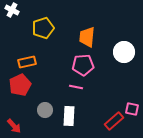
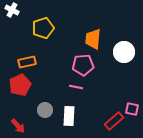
orange trapezoid: moved 6 px right, 2 px down
red arrow: moved 4 px right
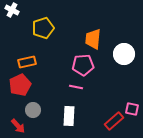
white circle: moved 2 px down
gray circle: moved 12 px left
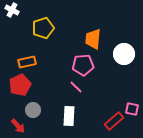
pink line: rotated 32 degrees clockwise
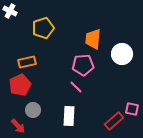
white cross: moved 2 px left, 1 px down
white circle: moved 2 px left
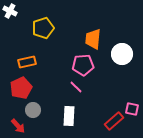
red pentagon: moved 1 px right, 3 px down
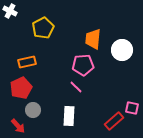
yellow pentagon: rotated 10 degrees counterclockwise
white circle: moved 4 px up
pink square: moved 1 px up
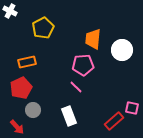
white rectangle: rotated 24 degrees counterclockwise
red arrow: moved 1 px left, 1 px down
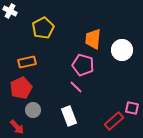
pink pentagon: rotated 20 degrees clockwise
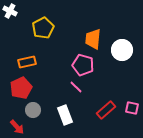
white rectangle: moved 4 px left, 1 px up
red rectangle: moved 8 px left, 11 px up
